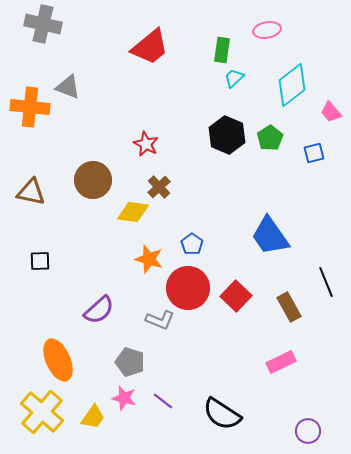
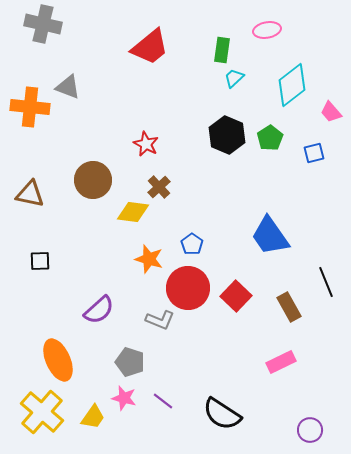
brown triangle: moved 1 px left, 2 px down
purple circle: moved 2 px right, 1 px up
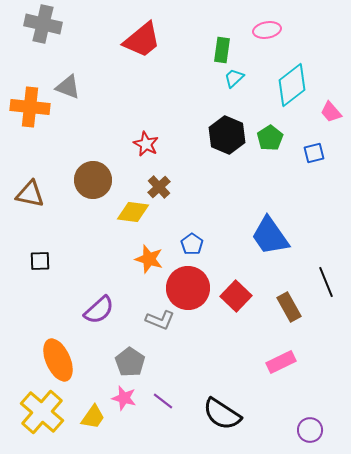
red trapezoid: moved 8 px left, 7 px up
gray pentagon: rotated 16 degrees clockwise
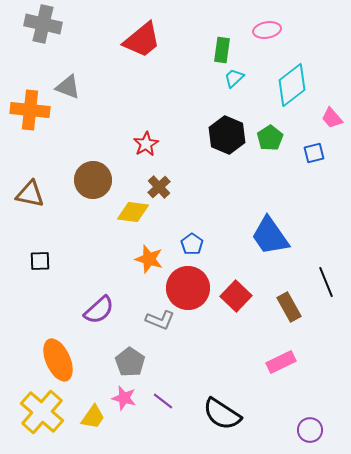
orange cross: moved 3 px down
pink trapezoid: moved 1 px right, 6 px down
red star: rotated 15 degrees clockwise
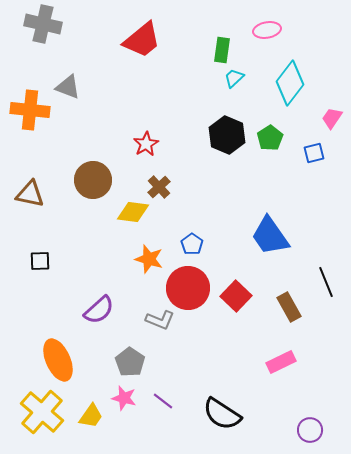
cyan diamond: moved 2 px left, 2 px up; rotated 15 degrees counterclockwise
pink trapezoid: rotated 75 degrees clockwise
yellow trapezoid: moved 2 px left, 1 px up
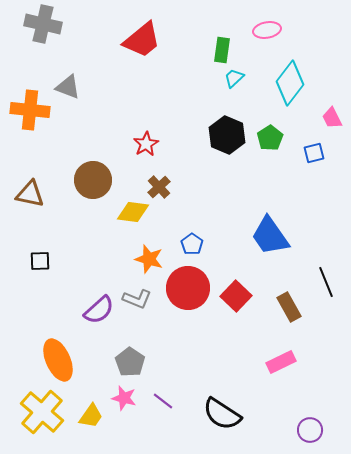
pink trapezoid: rotated 60 degrees counterclockwise
gray L-shape: moved 23 px left, 21 px up
